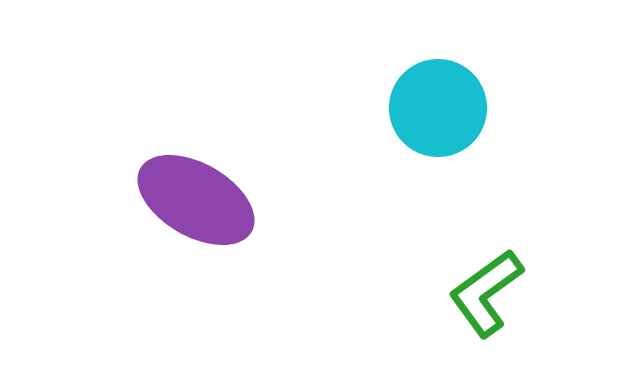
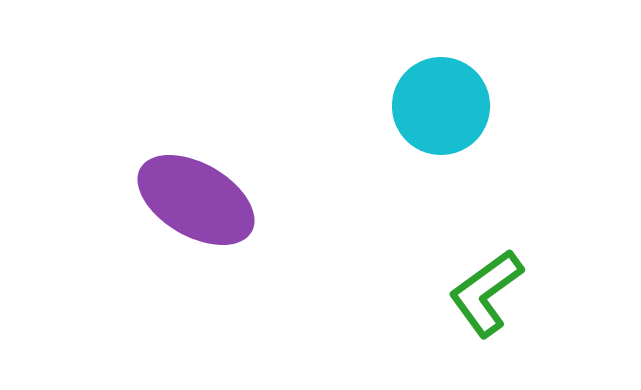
cyan circle: moved 3 px right, 2 px up
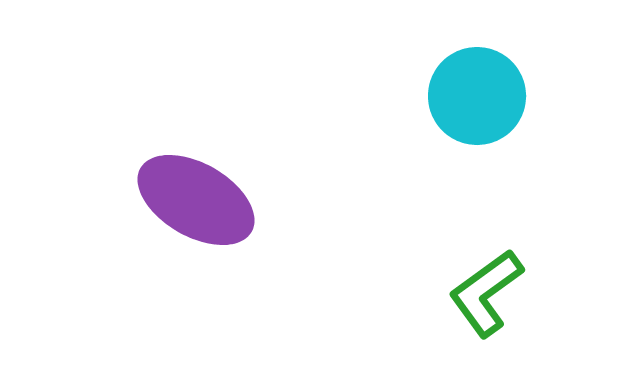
cyan circle: moved 36 px right, 10 px up
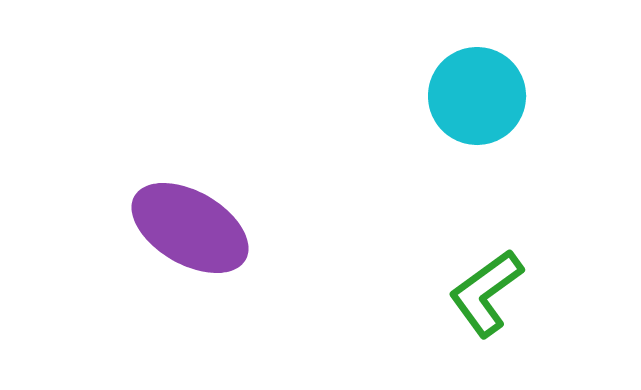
purple ellipse: moved 6 px left, 28 px down
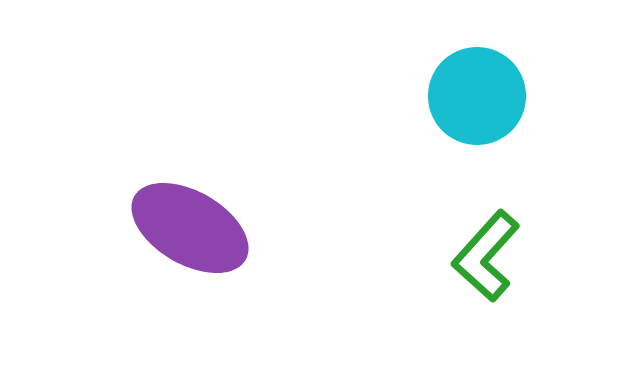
green L-shape: moved 37 px up; rotated 12 degrees counterclockwise
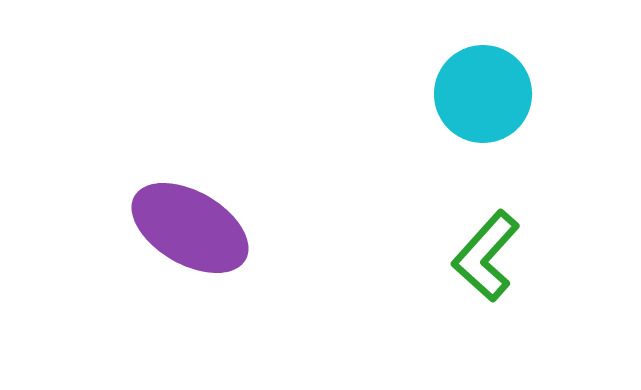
cyan circle: moved 6 px right, 2 px up
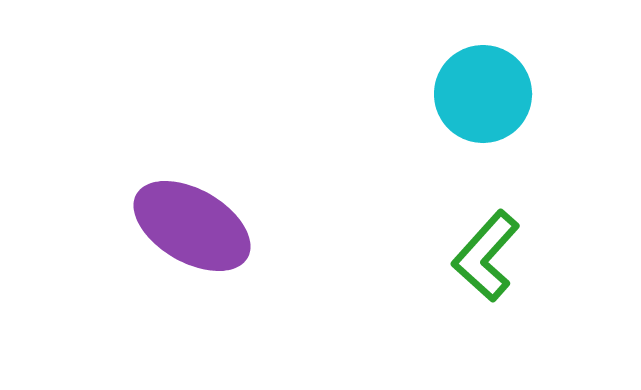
purple ellipse: moved 2 px right, 2 px up
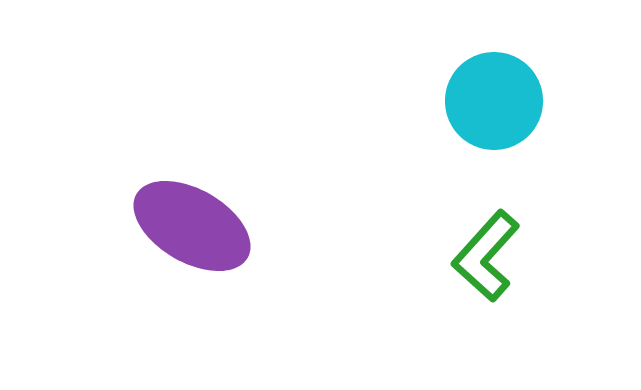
cyan circle: moved 11 px right, 7 px down
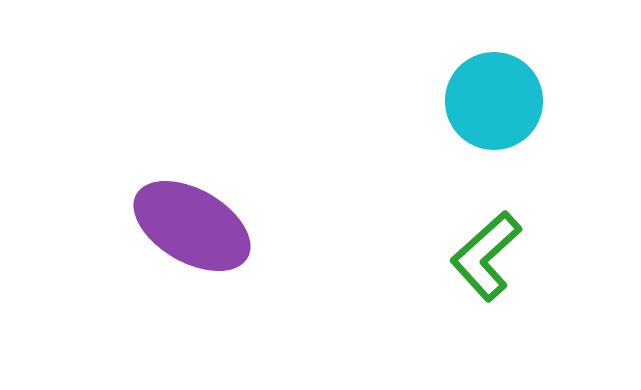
green L-shape: rotated 6 degrees clockwise
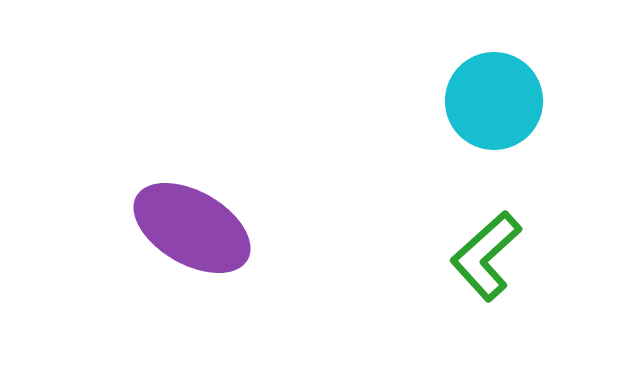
purple ellipse: moved 2 px down
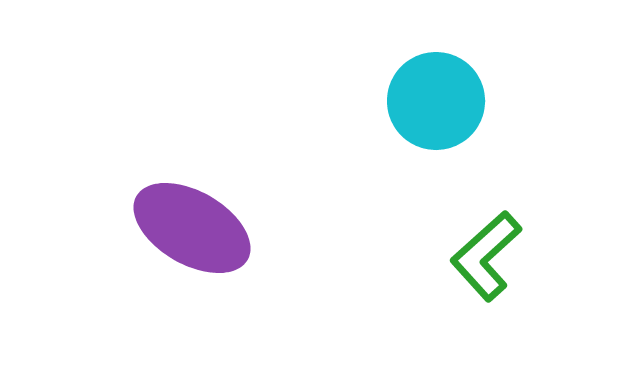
cyan circle: moved 58 px left
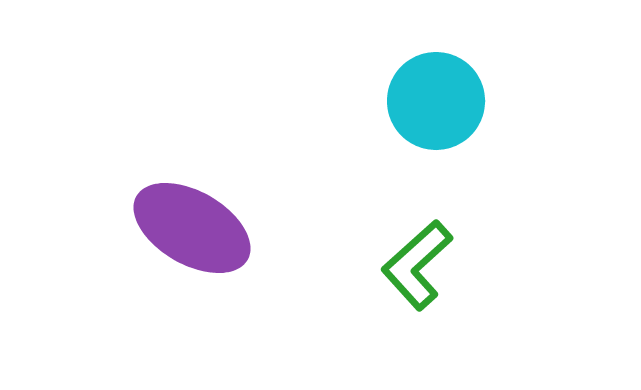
green L-shape: moved 69 px left, 9 px down
